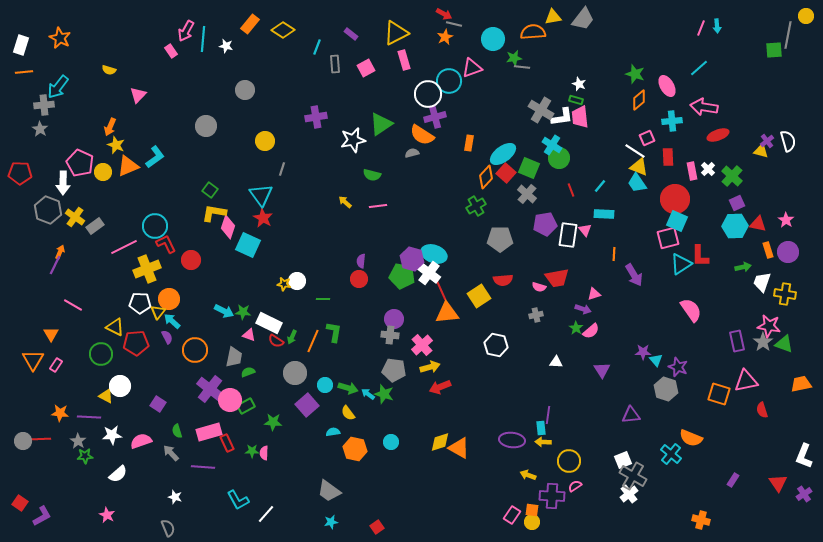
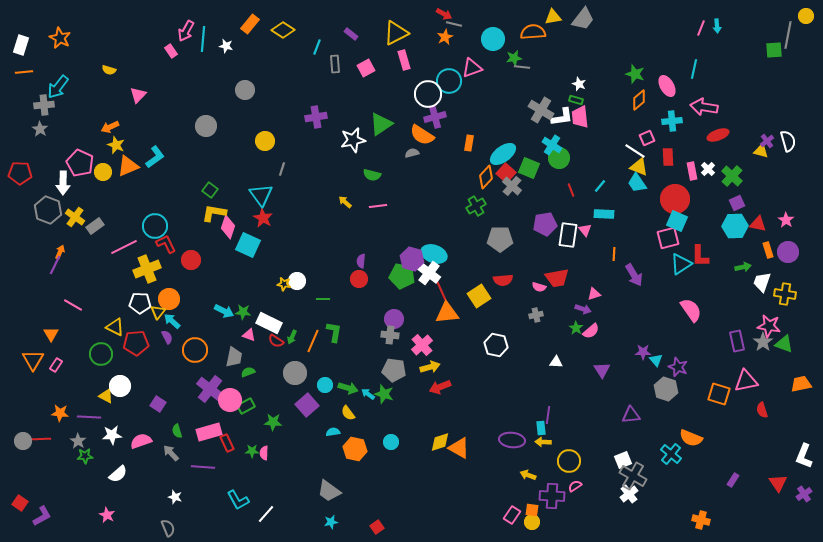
cyan line at (699, 68): moved 5 px left, 1 px down; rotated 36 degrees counterclockwise
orange arrow at (110, 127): rotated 42 degrees clockwise
gray cross at (527, 194): moved 15 px left, 8 px up
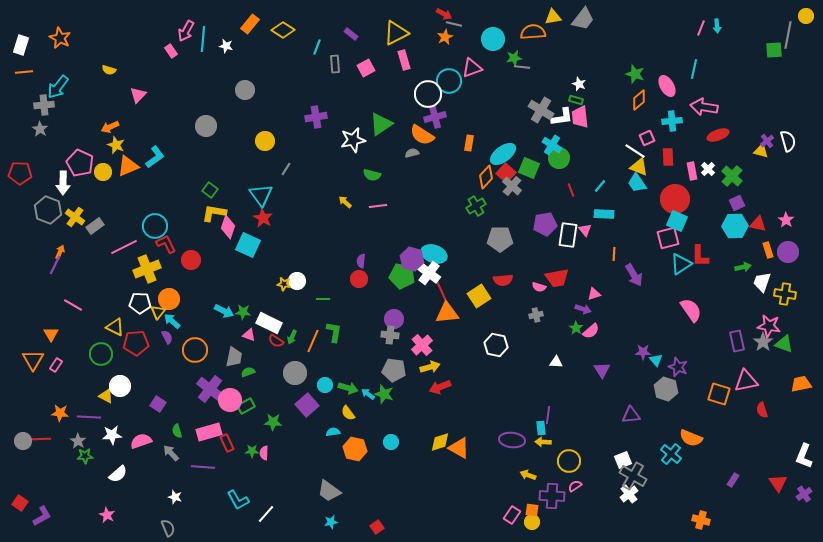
gray line at (282, 169): moved 4 px right; rotated 16 degrees clockwise
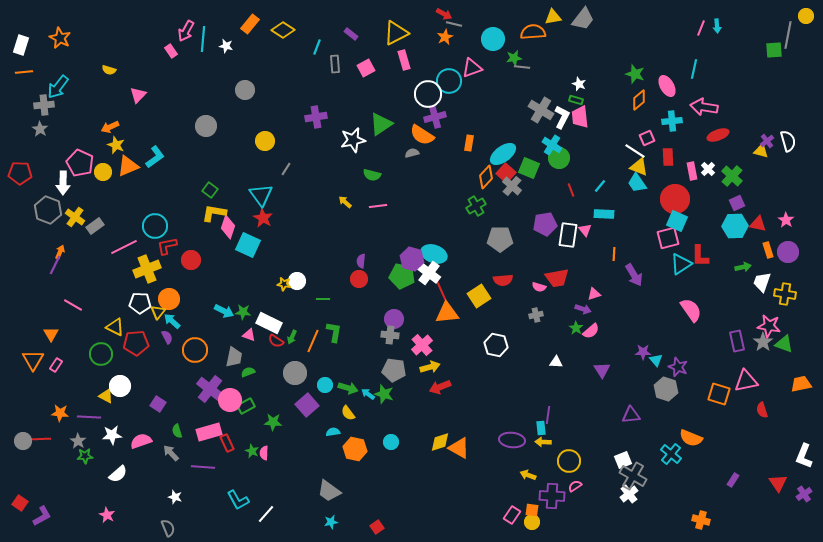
white L-shape at (562, 117): rotated 55 degrees counterclockwise
red L-shape at (166, 244): moved 1 px right, 2 px down; rotated 75 degrees counterclockwise
green star at (252, 451): rotated 24 degrees clockwise
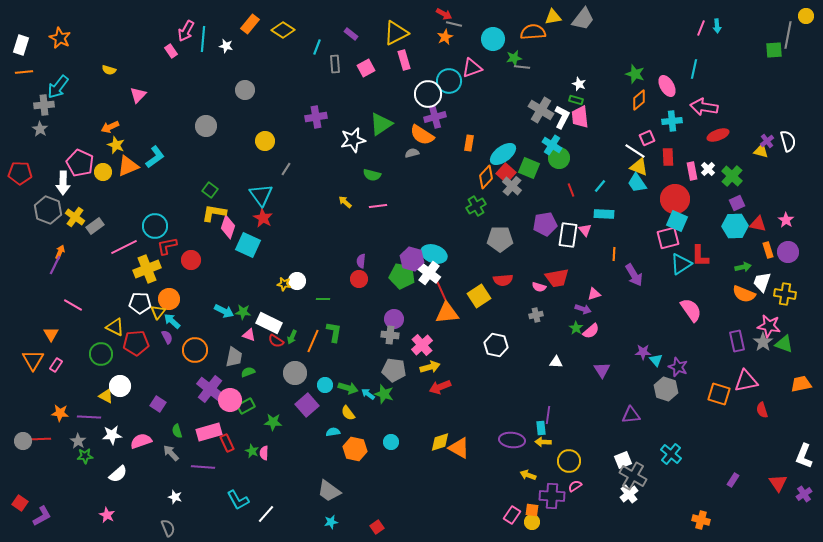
orange semicircle at (691, 438): moved 53 px right, 144 px up
